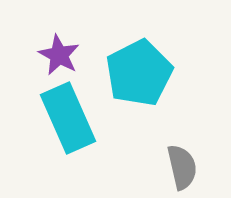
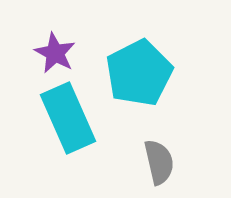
purple star: moved 4 px left, 2 px up
gray semicircle: moved 23 px left, 5 px up
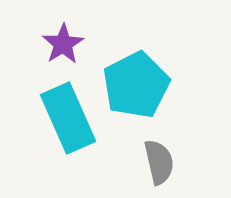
purple star: moved 8 px right, 9 px up; rotated 12 degrees clockwise
cyan pentagon: moved 3 px left, 12 px down
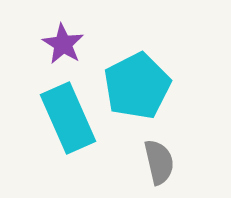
purple star: rotated 9 degrees counterclockwise
cyan pentagon: moved 1 px right, 1 px down
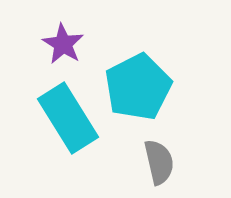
cyan pentagon: moved 1 px right, 1 px down
cyan rectangle: rotated 8 degrees counterclockwise
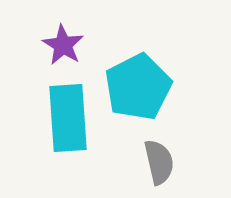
purple star: moved 1 px down
cyan rectangle: rotated 28 degrees clockwise
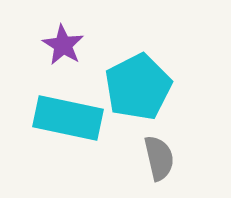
cyan rectangle: rotated 74 degrees counterclockwise
gray semicircle: moved 4 px up
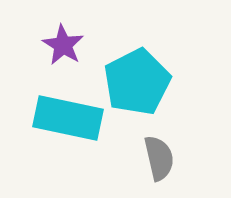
cyan pentagon: moved 1 px left, 5 px up
